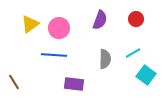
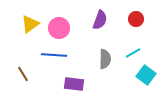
brown line: moved 9 px right, 8 px up
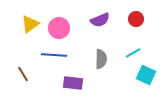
purple semicircle: rotated 48 degrees clockwise
gray semicircle: moved 4 px left
cyan square: rotated 12 degrees counterclockwise
purple rectangle: moved 1 px left, 1 px up
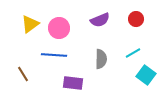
cyan square: rotated 12 degrees clockwise
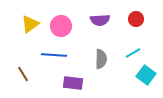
purple semicircle: rotated 18 degrees clockwise
pink circle: moved 2 px right, 2 px up
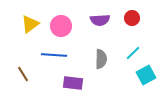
red circle: moved 4 px left, 1 px up
cyan line: rotated 14 degrees counterclockwise
cyan square: rotated 24 degrees clockwise
